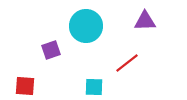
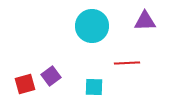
cyan circle: moved 6 px right
purple square: moved 26 px down; rotated 18 degrees counterclockwise
red line: rotated 35 degrees clockwise
red square: moved 2 px up; rotated 20 degrees counterclockwise
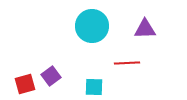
purple triangle: moved 8 px down
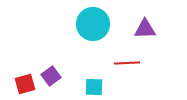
cyan circle: moved 1 px right, 2 px up
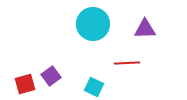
cyan square: rotated 24 degrees clockwise
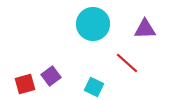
red line: rotated 45 degrees clockwise
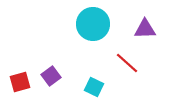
red square: moved 5 px left, 2 px up
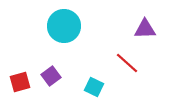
cyan circle: moved 29 px left, 2 px down
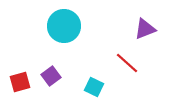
purple triangle: rotated 20 degrees counterclockwise
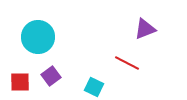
cyan circle: moved 26 px left, 11 px down
red line: rotated 15 degrees counterclockwise
red square: rotated 15 degrees clockwise
